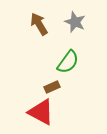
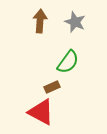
brown arrow: moved 1 px right, 3 px up; rotated 35 degrees clockwise
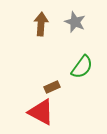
brown arrow: moved 1 px right, 3 px down
green semicircle: moved 14 px right, 5 px down
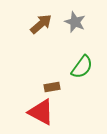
brown arrow: rotated 45 degrees clockwise
brown rectangle: rotated 14 degrees clockwise
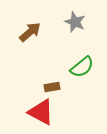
brown arrow: moved 11 px left, 8 px down
green semicircle: rotated 15 degrees clockwise
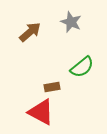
gray star: moved 4 px left
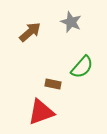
green semicircle: rotated 10 degrees counterclockwise
brown rectangle: moved 1 px right, 3 px up; rotated 21 degrees clockwise
red triangle: rotated 48 degrees counterclockwise
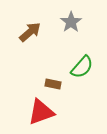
gray star: rotated 15 degrees clockwise
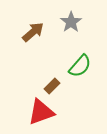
brown arrow: moved 3 px right
green semicircle: moved 2 px left, 1 px up
brown rectangle: moved 1 px left, 2 px down; rotated 56 degrees counterclockwise
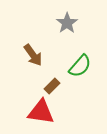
gray star: moved 4 px left, 1 px down
brown arrow: moved 23 px down; rotated 95 degrees clockwise
red triangle: rotated 28 degrees clockwise
